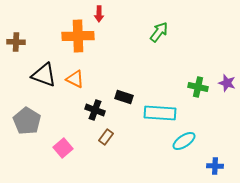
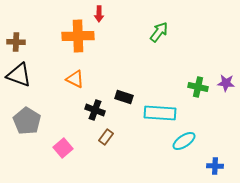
black triangle: moved 25 px left
purple star: moved 1 px left; rotated 12 degrees counterclockwise
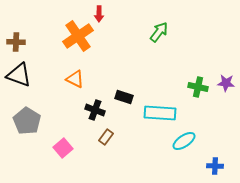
orange cross: rotated 32 degrees counterclockwise
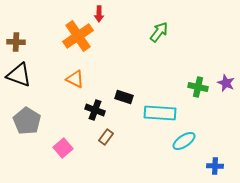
purple star: rotated 18 degrees clockwise
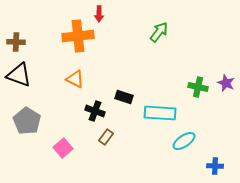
orange cross: rotated 28 degrees clockwise
black cross: moved 1 px down
